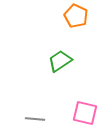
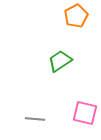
orange pentagon: rotated 20 degrees clockwise
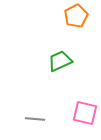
green trapezoid: rotated 10 degrees clockwise
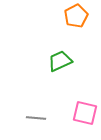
gray line: moved 1 px right, 1 px up
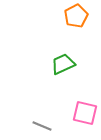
green trapezoid: moved 3 px right, 3 px down
gray line: moved 6 px right, 8 px down; rotated 18 degrees clockwise
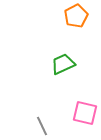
gray line: rotated 42 degrees clockwise
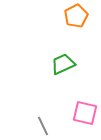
gray line: moved 1 px right
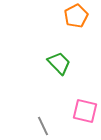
green trapezoid: moved 4 px left, 1 px up; rotated 70 degrees clockwise
pink square: moved 2 px up
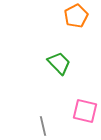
gray line: rotated 12 degrees clockwise
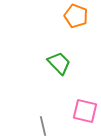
orange pentagon: rotated 25 degrees counterclockwise
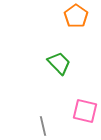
orange pentagon: rotated 15 degrees clockwise
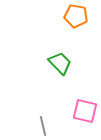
orange pentagon: rotated 25 degrees counterclockwise
green trapezoid: moved 1 px right
